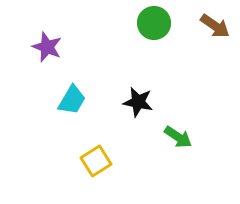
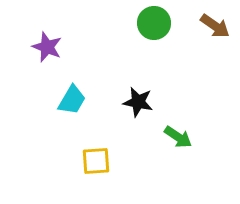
yellow square: rotated 28 degrees clockwise
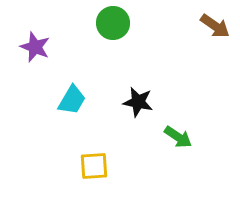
green circle: moved 41 px left
purple star: moved 12 px left
yellow square: moved 2 px left, 5 px down
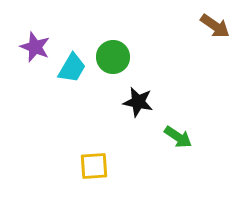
green circle: moved 34 px down
cyan trapezoid: moved 32 px up
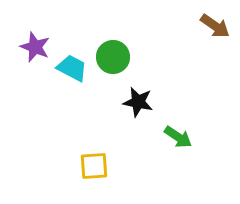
cyan trapezoid: rotated 92 degrees counterclockwise
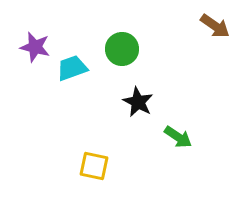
purple star: rotated 8 degrees counterclockwise
green circle: moved 9 px right, 8 px up
cyan trapezoid: rotated 48 degrees counterclockwise
black star: rotated 16 degrees clockwise
yellow square: rotated 16 degrees clockwise
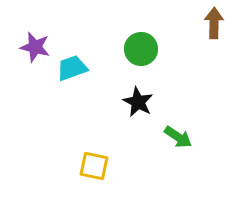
brown arrow: moved 1 px left, 3 px up; rotated 124 degrees counterclockwise
green circle: moved 19 px right
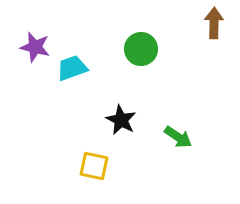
black star: moved 17 px left, 18 px down
